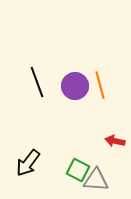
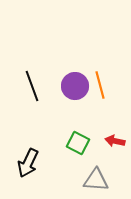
black line: moved 5 px left, 4 px down
black arrow: rotated 12 degrees counterclockwise
green square: moved 27 px up
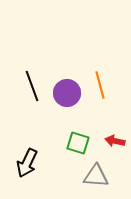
purple circle: moved 8 px left, 7 px down
green square: rotated 10 degrees counterclockwise
black arrow: moved 1 px left
gray triangle: moved 4 px up
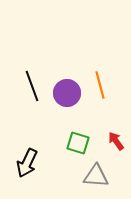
red arrow: moved 1 px right; rotated 42 degrees clockwise
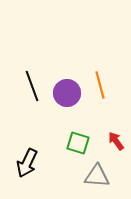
gray triangle: moved 1 px right
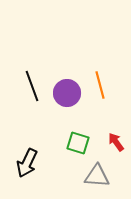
red arrow: moved 1 px down
